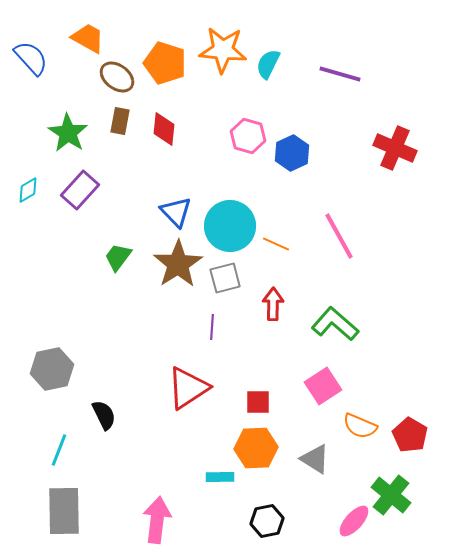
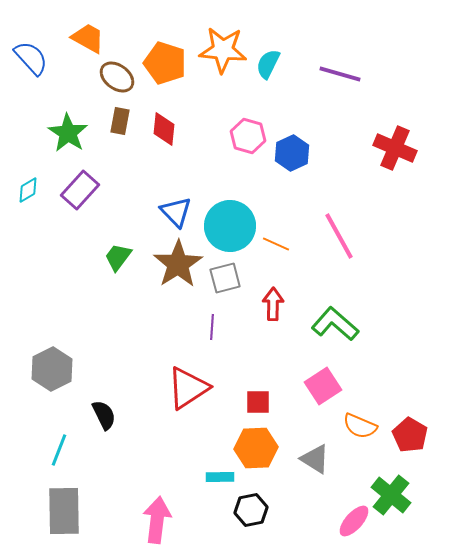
gray hexagon at (52, 369): rotated 15 degrees counterclockwise
black hexagon at (267, 521): moved 16 px left, 11 px up
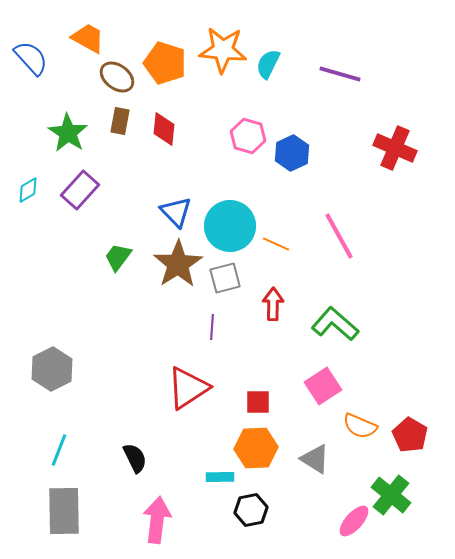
black semicircle at (104, 415): moved 31 px right, 43 px down
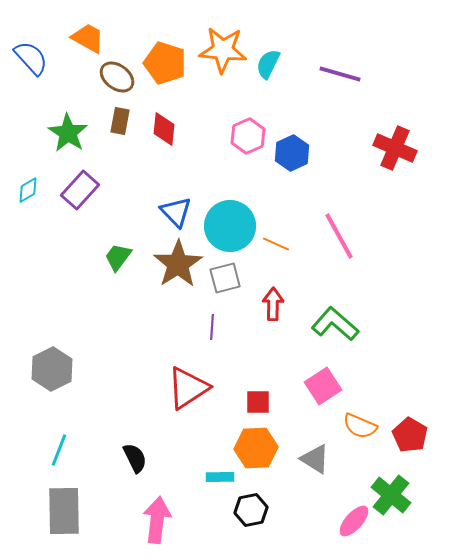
pink hexagon at (248, 136): rotated 20 degrees clockwise
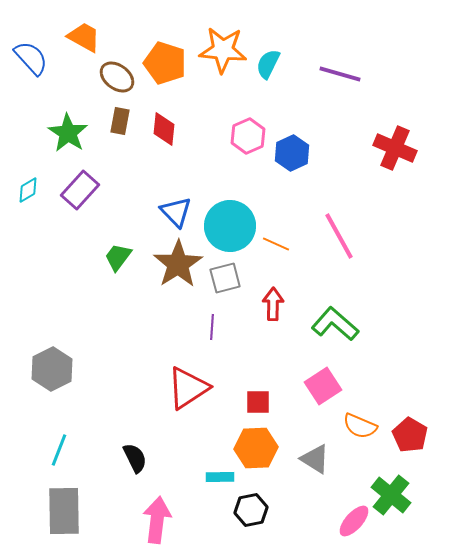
orange trapezoid at (88, 38): moved 4 px left, 1 px up
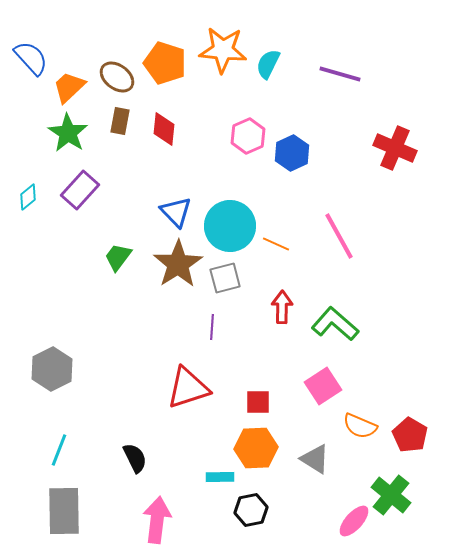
orange trapezoid at (84, 37): moved 15 px left, 50 px down; rotated 72 degrees counterclockwise
cyan diamond at (28, 190): moved 7 px down; rotated 8 degrees counterclockwise
red arrow at (273, 304): moved 9 px right, 3 px down
red triangle at (188, 388): rotated 15 degrees clockwise
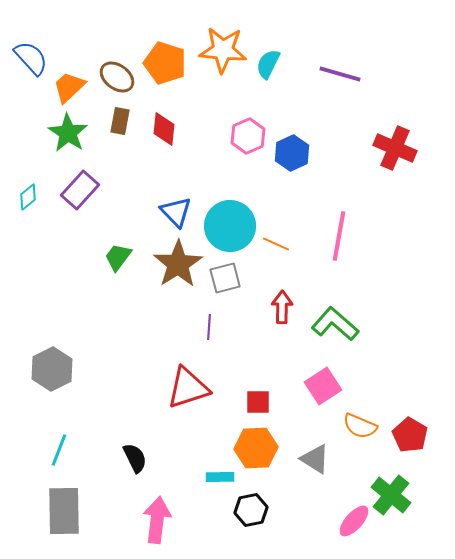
pink line at (339, 236): rotated 39 degrees clockwise
purple line at (212, 327): moved 3 px left
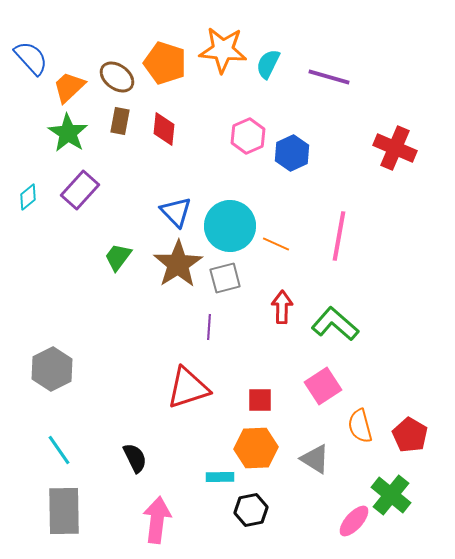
purple line at (340, 74): moved 11 px left, 3 px down
red square at (258, 402): moved 2 px right, 2 px up
orange semicircle at (360, 426): rotated 52 degrees clockwise
cyan line at (59, 450): rotated 56 degrees counterclockwise
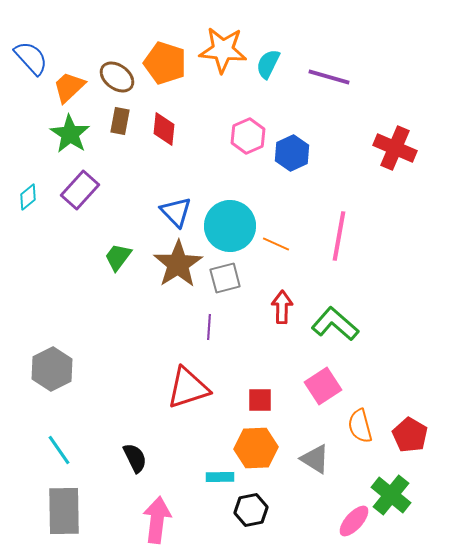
green star at (68, 133): moved 2 px right, 1 px down
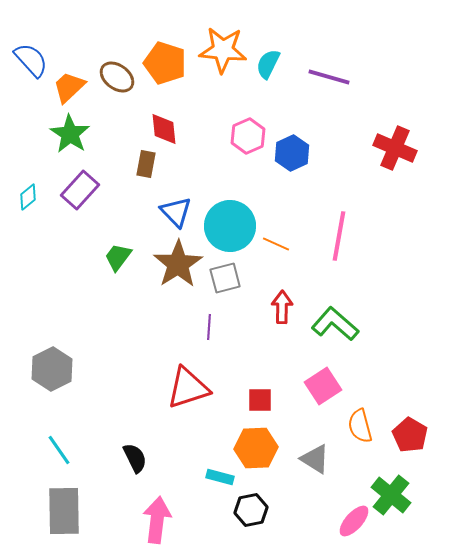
blue semicircle at (31, 58): moved 2 px down
brown rectangle at (120, 121): moved 26 px right, 43 px down
red diamond at (164, 129): rotated 12 degrees counterclockwise
cyan rectangle at (220, 477): rotated 16 degrees clockwise
